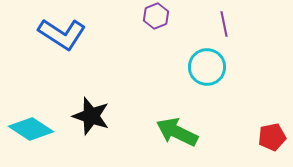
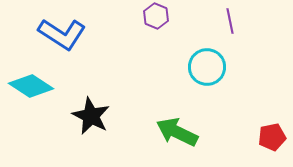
purple hexagon: rotated 15 degrees counterclockwise
purple line: moved 6 px right, 3 px up
black star: rotated 9 degrees clockwise
cyan diamond: moved 43 px up
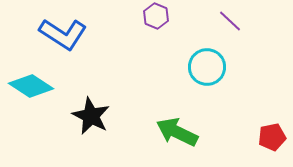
purple line: rotated 35 degrees counterclockwise
blue L-shape: moved 1 px right
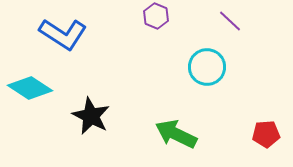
cyan diamond: moved 1 px left, 2 px down
green arrow: moved 1 px left, 2 px down
red pentagon: moved 6 px left, 3 px up; rotated 8 degrees clockwise
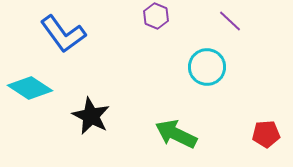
blue L-shape: rotated 21 degrees clockwise
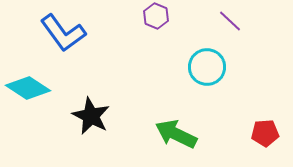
blue L-shape: moved 1 px up
cyan diamond: moved 2 px left
red pentagon: moved 1 px left, 1 px up
